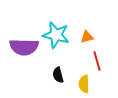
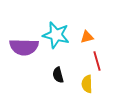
yellow semicircle: moved 3 px right
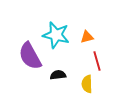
purple semicircle: moved 6 px right, 9 px down; rotated 60 degrees clockwise
black semicircle: rotated 98 degrees clockwise
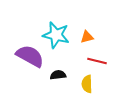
purple semicircle: rotated 148 degrees clockwise
red line: rotated 60 degrees counterclockwise
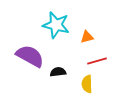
cyan star: moved 10 px up
red line: rotated 30 degrees counterclockwise
black semicircle: moved 3 px up
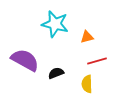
cyan star: moved 1 px left, 1 px up
purple semicircle: moved 5 px left, 4 px down
black semicircle: moved 2 px left, 1 px down; rotated 14 degrees counterclockwise
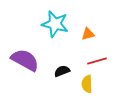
orange triangle: moved 1 px right, 3 px up
black semicircle: moved 6 px right, 2 px up
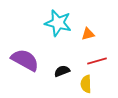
cyan star: moved 3 px right, 1 px up
yellow semicircle: moved 1 px left
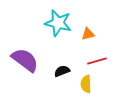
purple semicircle: rotated 8 degrees clockwise
